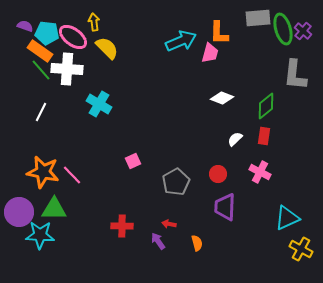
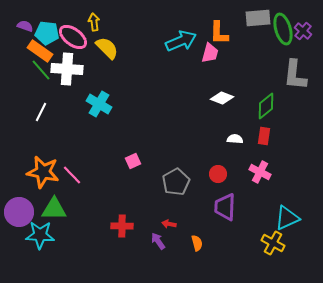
white semicircle: rotated 49 degrees clockwise
yellow cross: moved 28 px left, 6 px up
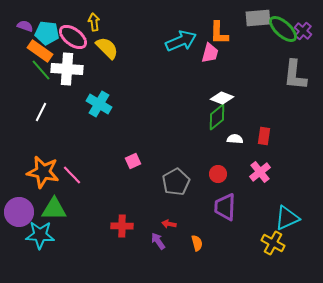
green ellipse: rotated 32 degrees counterclockwise
green diamond: moved 49 px left, 11 px down
pink cross: rotated 25 degrees clockwise
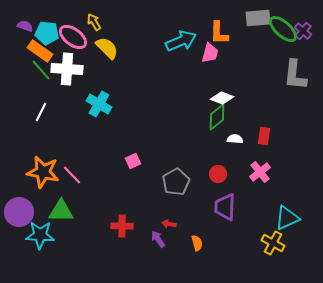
yellow arrow: rotated 24 degrees counterclockwise
green triangle: moved 7 px right, 2 px down
purple arrow: moved 2 px up
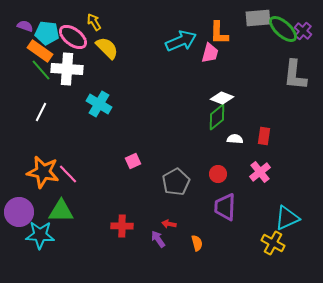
pink line: moved 4 px left, 1 px up
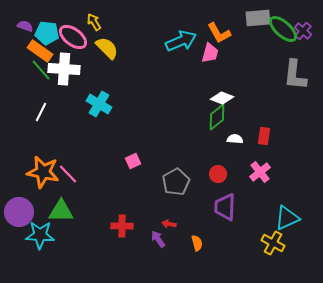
orange L-shape: rotated 30 degrees counterclockwise
white cross: moved 3 px left
